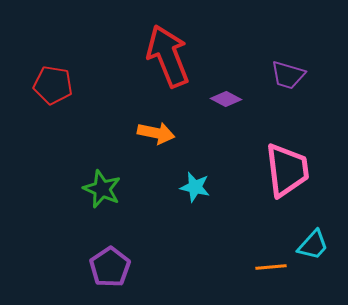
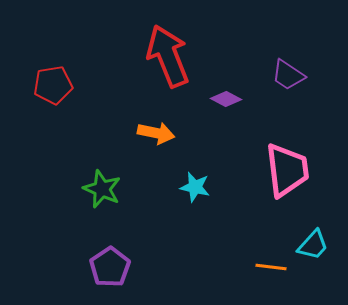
purple trapezoid: rotated 18 degrees clockwise
red pentagon: rotated 18 degrees counterclockwise
orange line: rotated 12 degrees clockwise
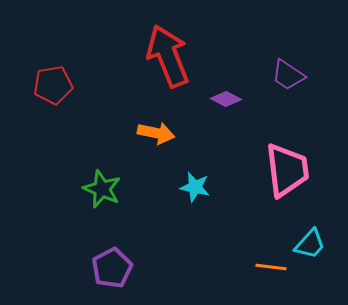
cyan trapezoid: moved 3 px left, 1 px up
purple pentagon: moved 2 px right, 1 px down; rotated 6 degrees clockwise
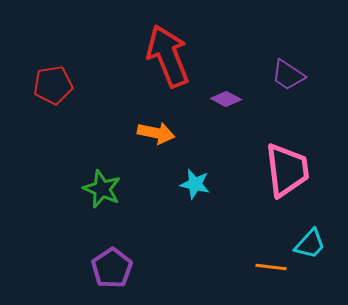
cyan star: moved 3 px up
purple pentagon: rotated 6 degrees counterclockwise
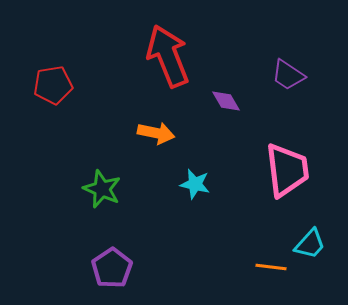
purple diamond: moved 2 px down; rotated 32 degrees clockwise
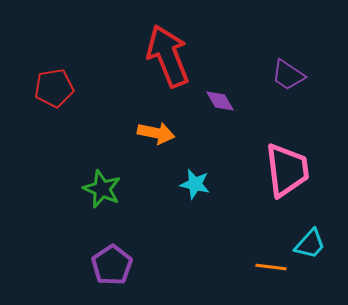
red pentagon: moved 1 px right, 3 px down
purple diamond: moved 6 px left
purple pentagon: moved 3 px up
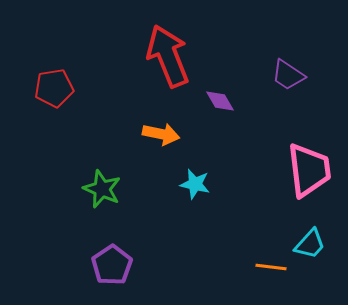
orange arrow: moved 5 px right, 1 px down
pink trapezoid: moved 22 px right
